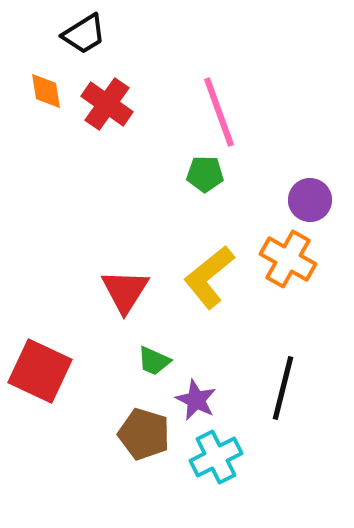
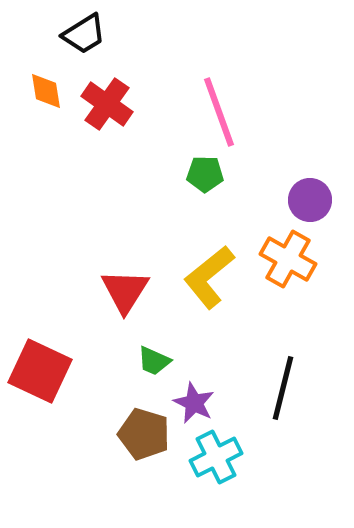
purple star: moved 2 px left, 3 px down
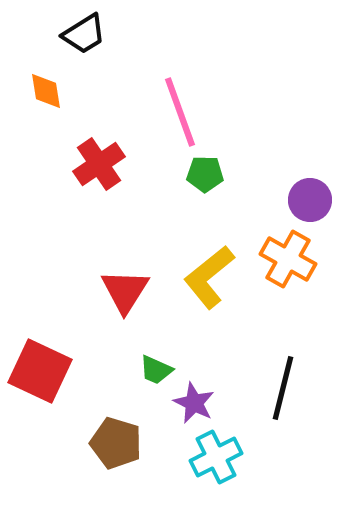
red cross: moved 8 px left, 60 px down; rotated 21 degrees clockwise
pink line: moved 39 px left
green trapezoid: moved 2 px right, 9 px down
brown pentagon: moved 28 px left, 9 px down
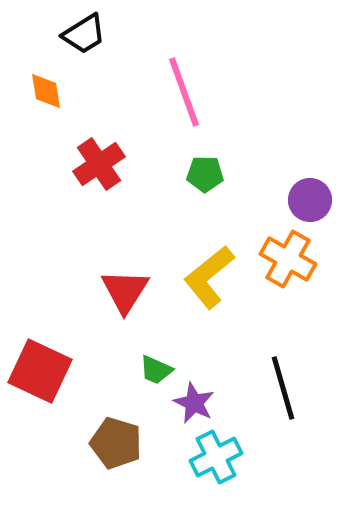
pink line: moved 4 px right, 20 px up
black line: rotated 30 degrees counterclockwise
